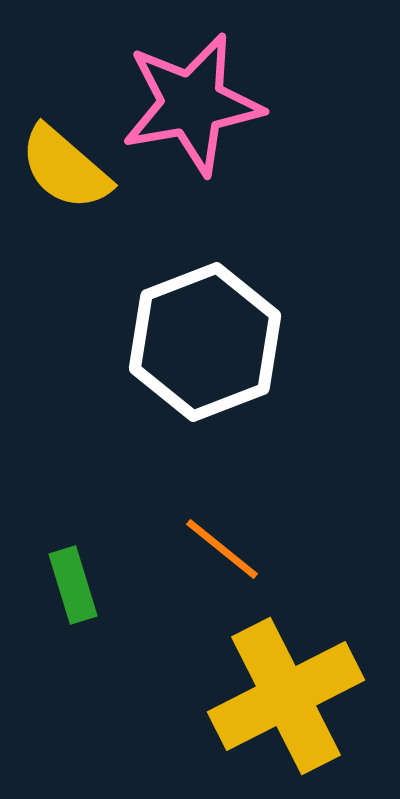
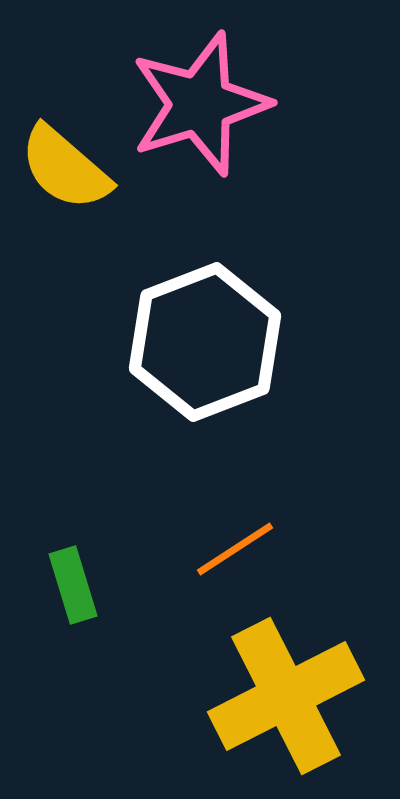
pink star: moved 8 px right; rotated 7 degrees counterclockwise
orange line: moved 13 px right; rotated 72 degrees counterclockwise
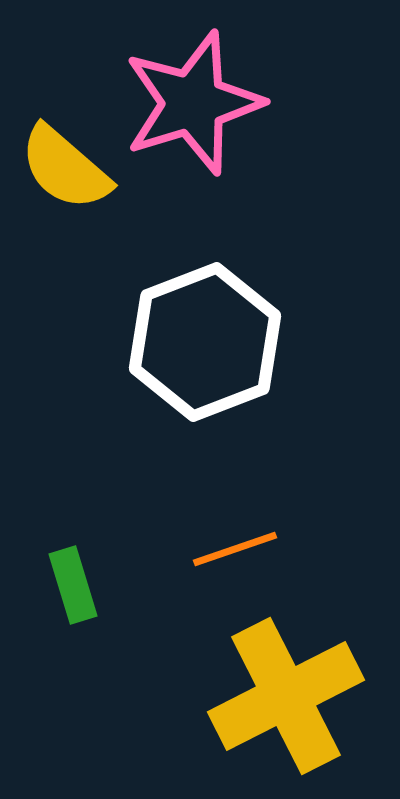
pink star: moved 7 px left, 1 px up
orange line: rotated 14 degrees clockwise
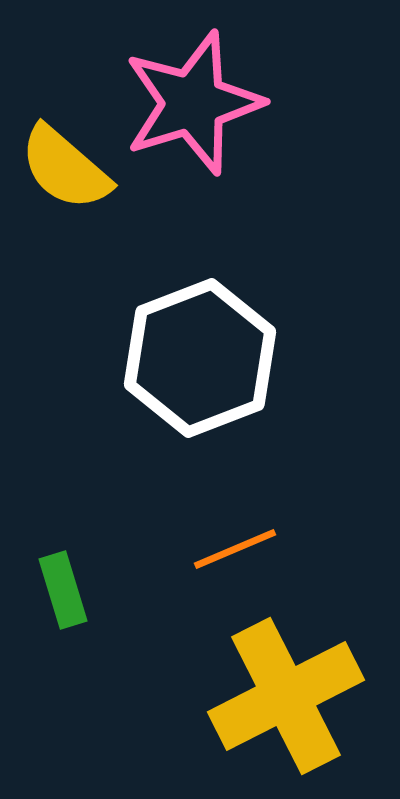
white hexagon: moved 5 px left, 16 px down
orange line: rotated 4 degrees counterclockwise
green rectangle: moved 10 px left, 5 px down
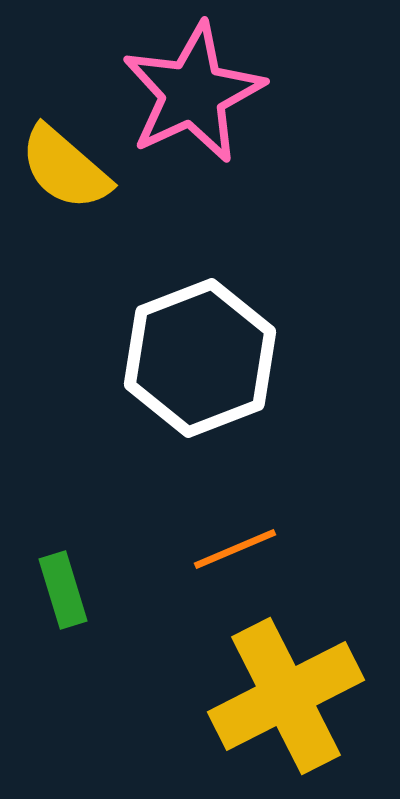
pink star: moved 10 px up; rotated 8 degrees counterclockwise
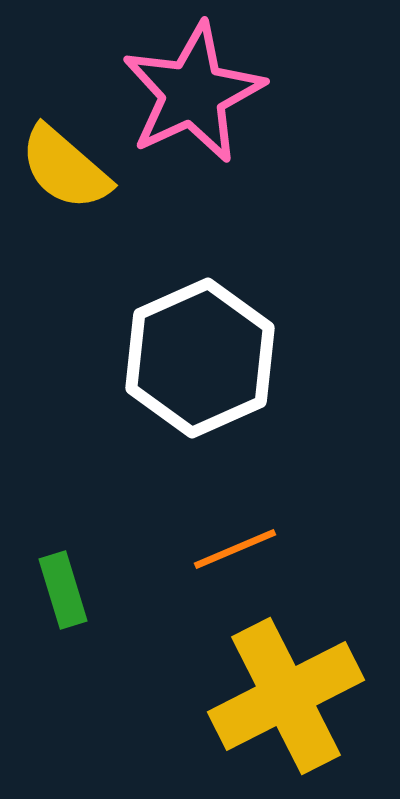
white hexagon: rotated 3 degrees counterclockwise
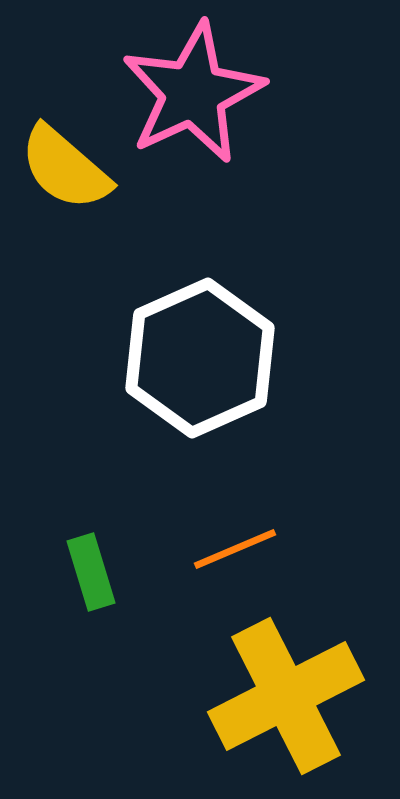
green rectangle: moved 28 px right, 18 px up
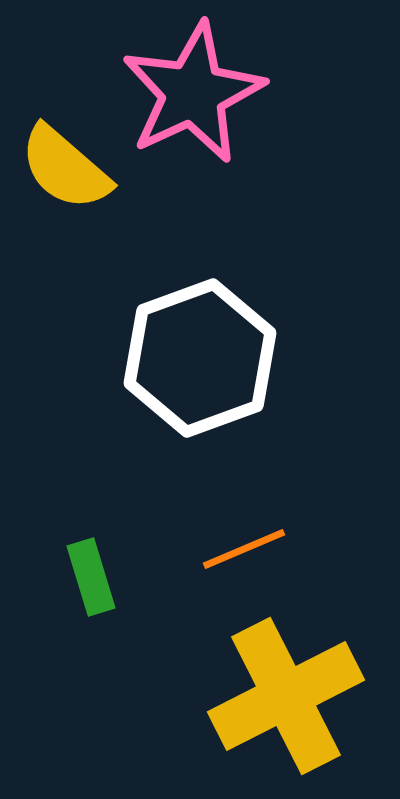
white hexagon: rotated 4 degrees clockwise
orange line: moved 9 px right
green rectangle: moved 5 px down
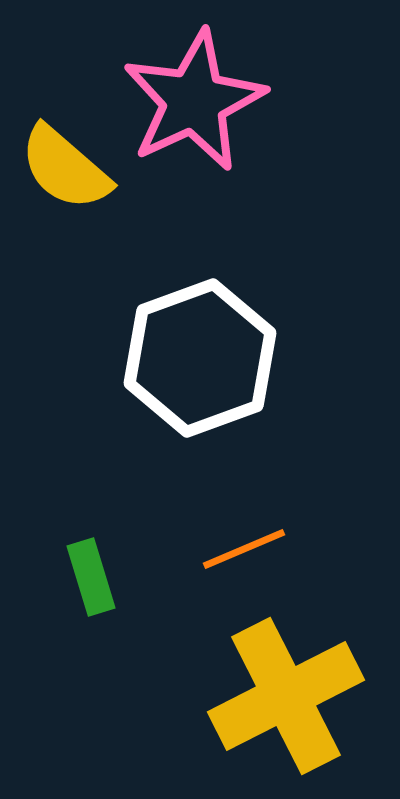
pink star: moved 1 px right, 8 px down
